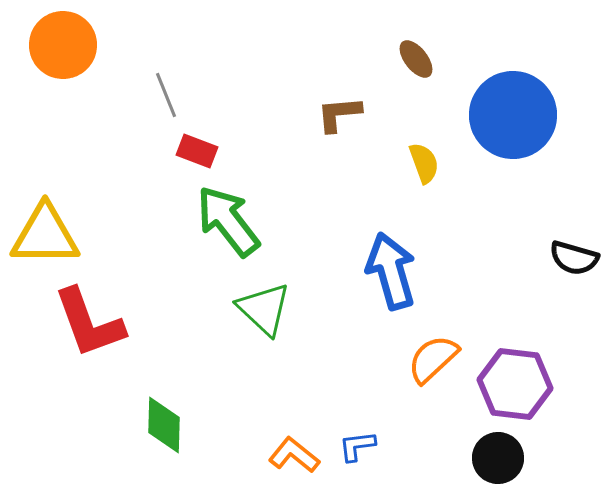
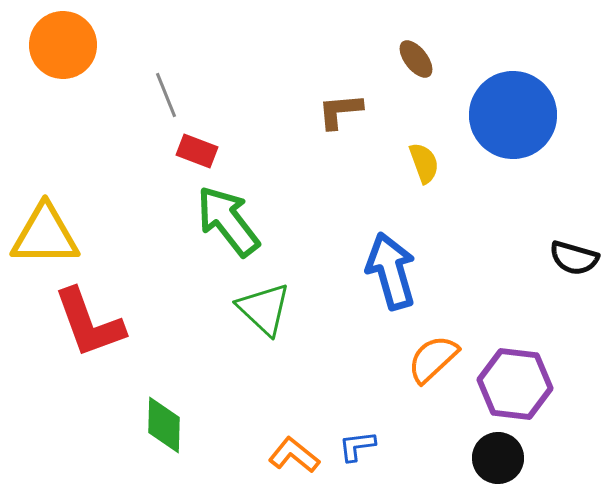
brown L-shape: moved 1 px right, 3 px up
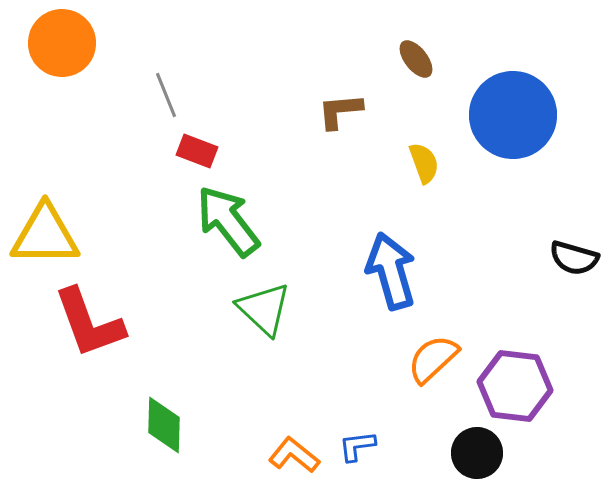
orange circle: moved 1 px left, 2 px up
purple hexagon: moved 2 px down
black circle: moved 21 px left, 5 px up
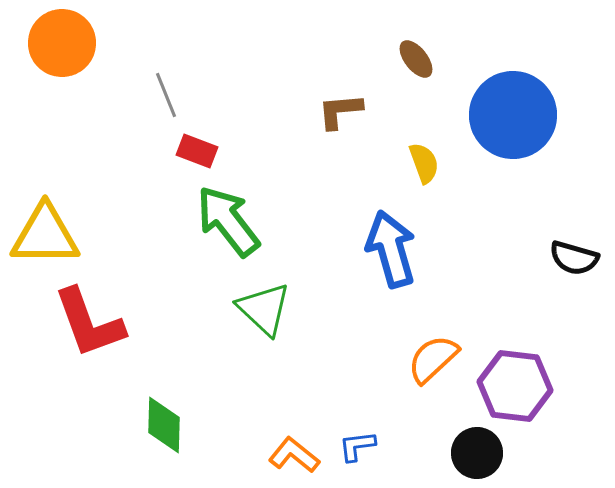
blue arrow: moved 22 px up
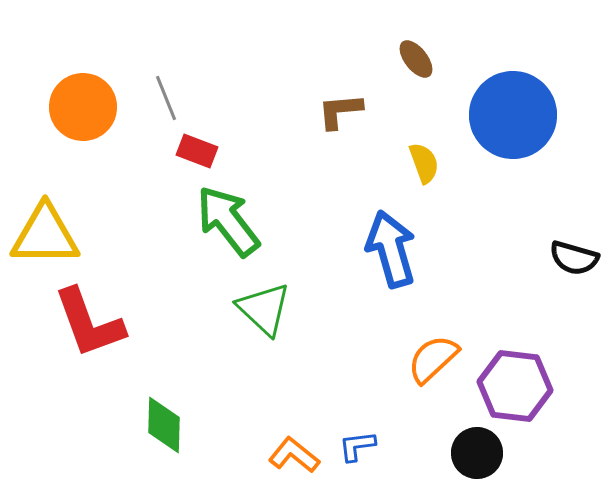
orange circle: moved 21 px right, 64 px down
gray line: moved 3 px down
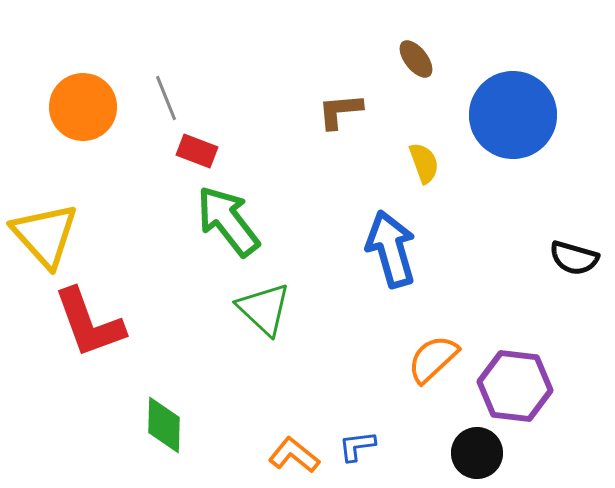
yellow triangle: rotated 48 degrees clockwise
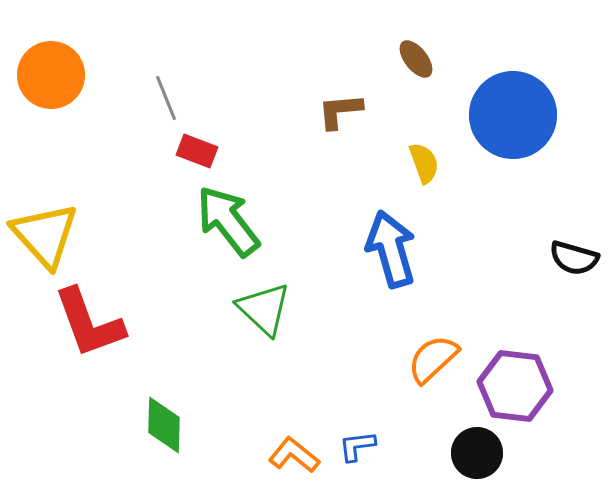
orange circle: moved 32 px left, 32 px up
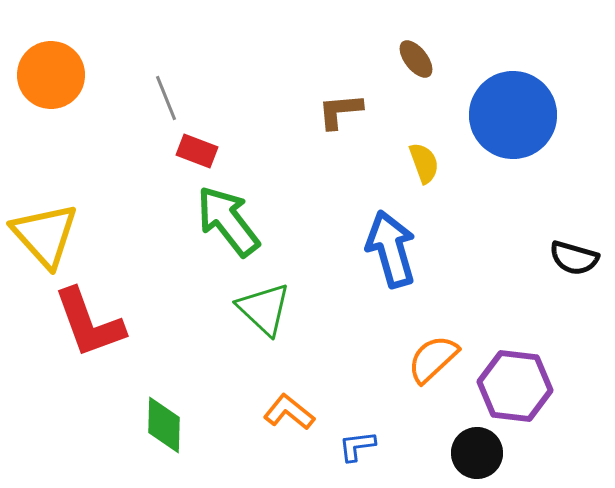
orange L-shape: moved 5 px left, 43 px up
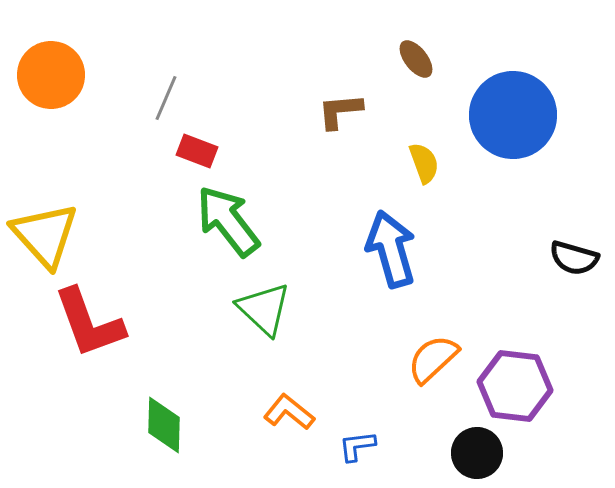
gray line: rotated 45 degrees clockwise
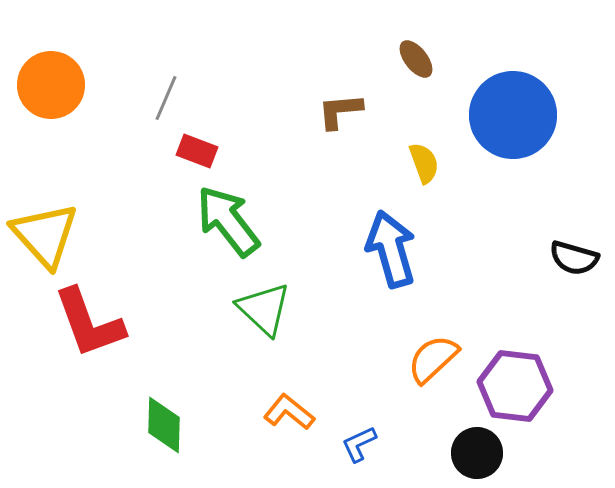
orange circle: moved 10 px down
blue L-shape: moved 2 px right, 2 px up; rotated 18 degrees counterclockwise
